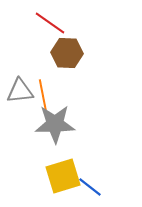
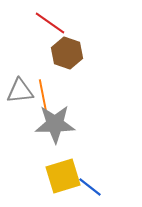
brown hexagon: rotated 16 degrees clockwise
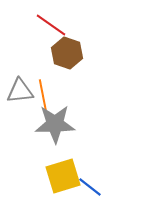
red line: moved 1 px right, 2 px down
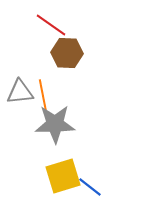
brown hexagon: rotated 16 degrees counterclockwise
gray triangle: moved 1 px down
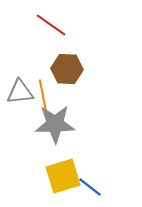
brown hexagon: moved 16 px down
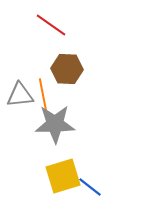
gray triangle: moved 3 px down
orange line: moved 1 px up
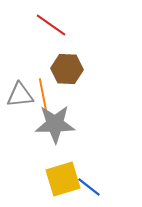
yellow square: moved 3 px down
blue line: moved 1 px left
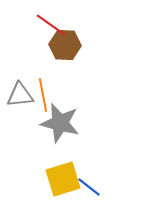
brown hexagon: moved 2 px left, 24 px up
gray star: moved 5 px right, 1 px up; rotated 15 degrees clockwise
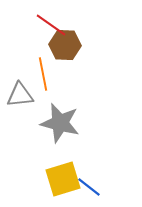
orange line: moved 21 px up
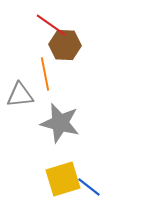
orange line: moved 2 px right
